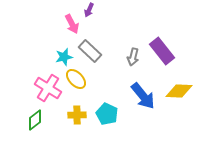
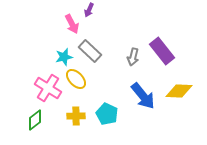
yellow cross: moved 1 px left, 1 px down
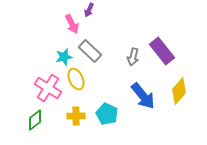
yellow ellipse: rotated 20 degrees clockwise
yellow diamond: rotated 52 degrees counterclockwise
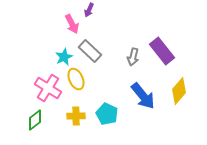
cyan star: rotated 12 degrees counterclockwise
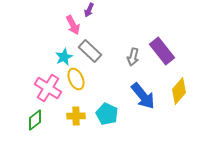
pink arrow: moved 1 px right, 1 px down
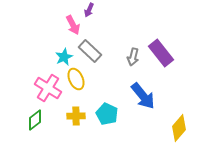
purple rectangle: moved 1 px left, 2 px down
yellow diamond: moved 37 px down
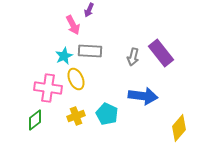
gray rectangle: rotated 40 degrees counterclockwise
cyan star: moved 1 px up
pink cross: rotated 24 degrees counterclockwise
blue arrow: rotated 44 degrees counterclockwise
yellow cross: rotated 18 degrees counterclockwise
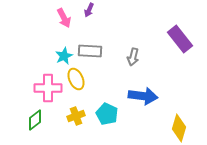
pink arrow: moved 9 px left, 7 px up
purple rectangle: moved 19 px right, 14 px up
pink cross: rotated 8 degrees counterclockwise
yellow diamond: rotated 24 degrees counterclockwise
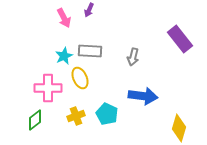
yellow ellipse: moved 4 px right, 1 px up
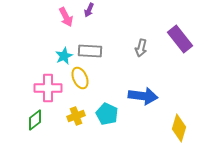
pink arrow: moved 2 px right, 1 px up
gray arrow: moved 8 px right, 9 px up
